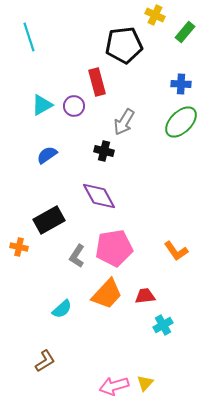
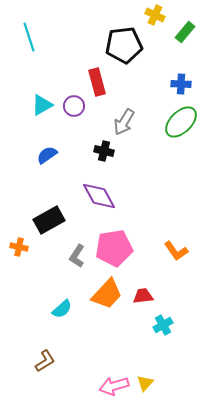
red trapezoid: moved 2 px left
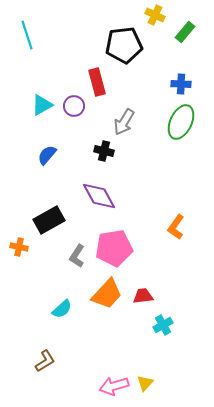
cyan line: moved 2 px left, 2 px up
green ellipse: rotated 20 degrees counterclockwise
blue semicircle: rotated 15 degrees counterclockwise
orange L-shape: moved 24 px up; rotated 70 degrees clockwise
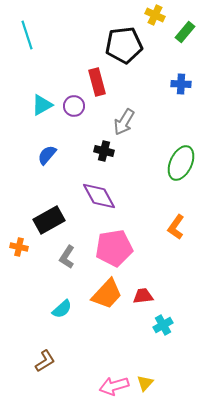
green ellipse: moved 41 px down
gray L-shape: moved 10 px left, 1 px down
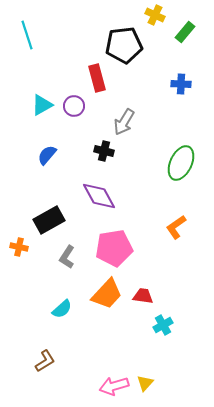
red rectangle: moved 4 px up
orange L-shape: rotated 20 degrees clockwise
red trapezoid: rotated 15 degrees clockwise
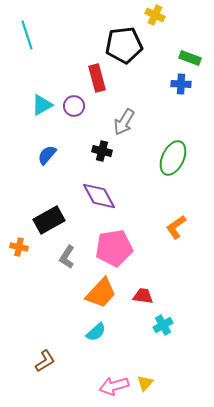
green rectangle: moved 5 px right, 26 px down; rotated 70 degrees clockwise
black cross: moved 2 px left
green ellipse: moved 8 px left, 5 px up
orange trapezoid: moved 6 px left, 1 px up
cyan semicircle: moved 34 px right, 23 px down
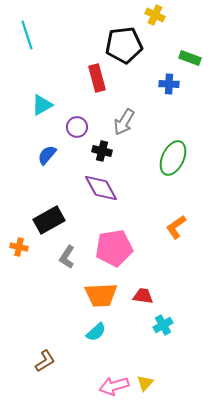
blue cross: moved 12 px left
purple circle: moved 3 px right, 21 px down
purple diamond: moved 2 px right, 8 px up
orange trapezoid: moved 2 px down; rotated 44 degrees clockwise
